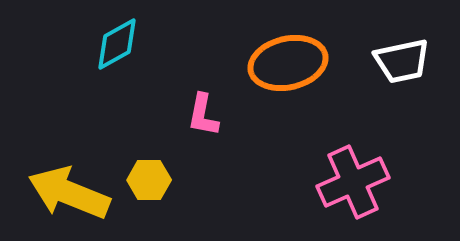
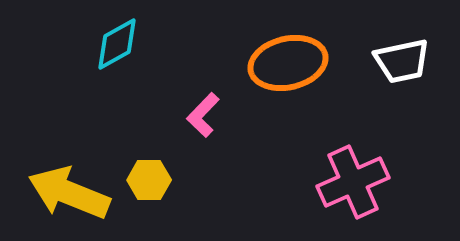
pink L-shape: rotated 33 degrees clockwise
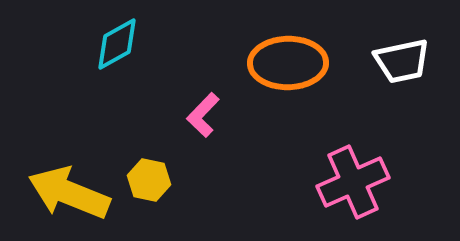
orange ellipse: rotated 12 degrees clockwise
yellow hexagon: rotated 12 degrees clockwise
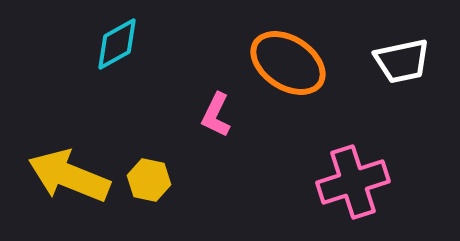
orange ellipse: rotated 34 degrees clockwise
pink L-shape: moved 13 px right; rotated 18 degrees counterclockwise
pink cross: rotated 6 degrees clockwise
yellow arrow: moved 17 px up
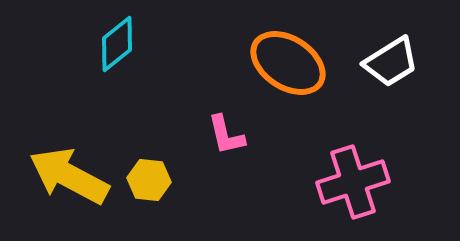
cyan diamond: rotated 10 degrees counterclockwise
white trapezoid: moved 11 px left, 1 px down; rotated 20 degrees counterclockwise
pink L-shape: moved 10 px right, 20 px down; rotated 39 degrees counterclockwise
yellow arrow: rotated 6 degrees clockwise
yellow hexagon: rotated 6 degrees counterclockwise
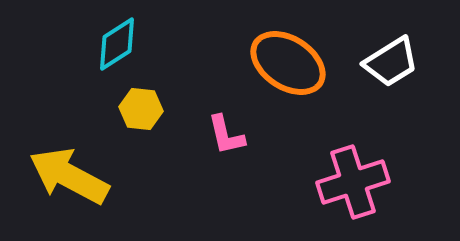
cyan diamond: rotated 6 degrees clockwise
yellow hexagon: moved 8 px left, 71 px up
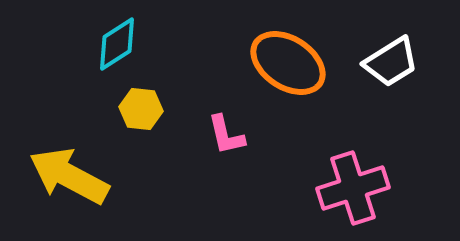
pink cross: moved 6 px down
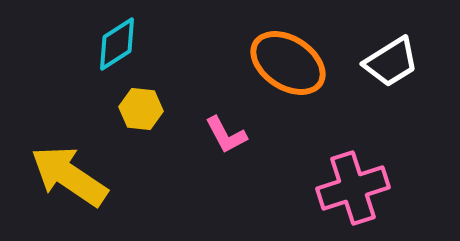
pink L-shape: rotated 15 degrees counterclockwise
yellow arrow: rotated 6 degrees clockwise
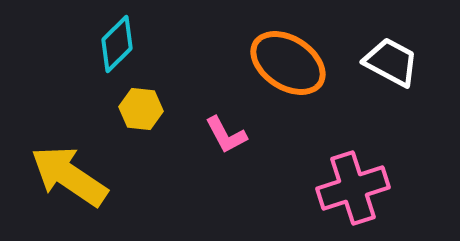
cyan diamond: rotated 12 degrees counterclockwise
white trapezoid: rotated 120 degrees counterclockwise
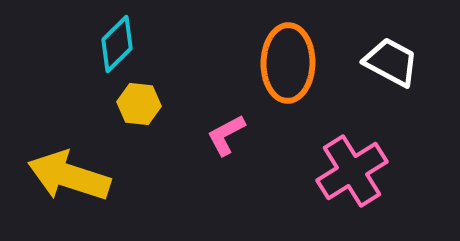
orange ellipse: rotated 58 degrees clockwise
yellow hexagon: moved 2 px left, 5 px up
pink L-shape: rotated 90 degrees clockwise
yellow arrow: rotated 16 degrees counterclockwise
pink cross: moved 1 px left, 17 px up; rotated 14 degrees counterclockwise
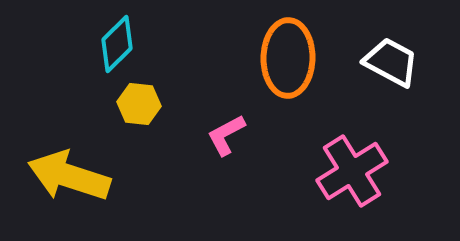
orange ellipse: moved 5 px up
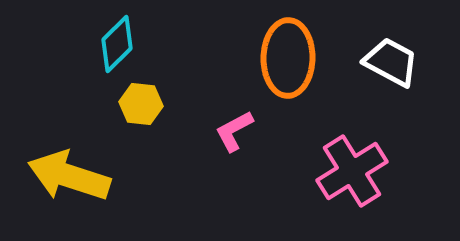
yellow hexagon: moved 2 px right
pink L-shape: moved 8 px right, 4 px up
